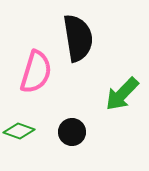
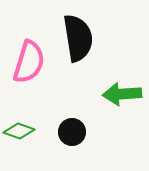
pink semicircle: moved 7 px left, 10 px up
green arrow: rotated 42 degrees clockwise
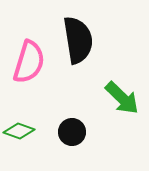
black semicircle: moved 2 px down
green arrow: moved 4 px down; rotated 132 degrees counterclockwise
